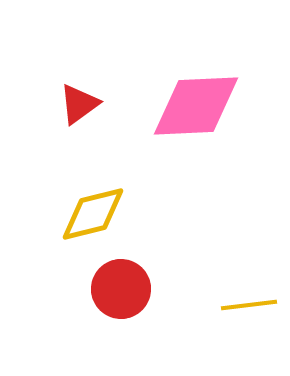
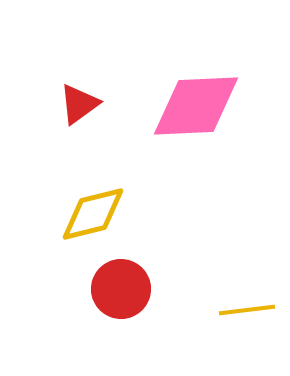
yellow line: moved 2 px left, 5 px down
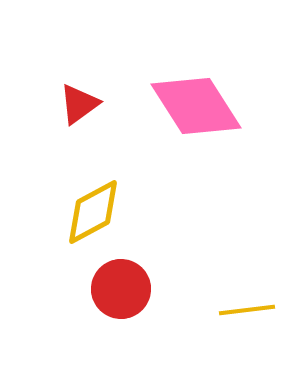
pink diamond: rotated 60 degrees clockwise
yellow diamond: moved 2 px up; rotated 14 degrees counterclockwise
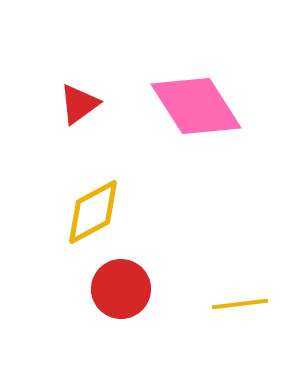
yellow line: moved 7 px left, 6 px up
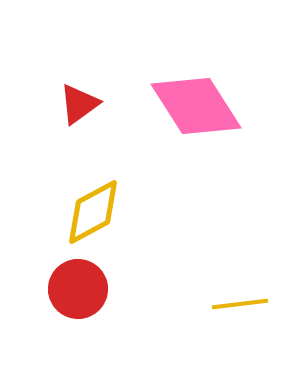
red circle: moved 43 px left
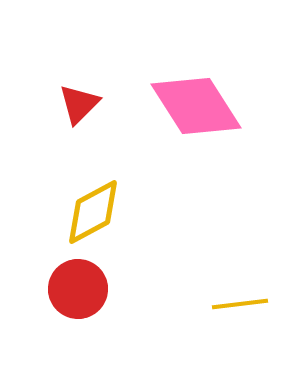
red triangle: rotated 9 degrees counterclockwise
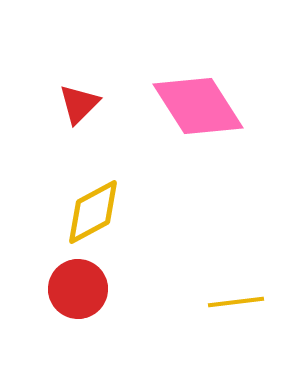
pink diamond: moved 2 px right
yellow line: moved 4 px left, 2 px up
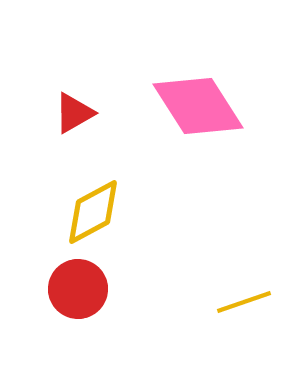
red triangle: moved 5 px left, 9 px down; rotated 15 degrees clockwise
yellow line: moved 8 px right; rotated 12 degrees counterclockwise
